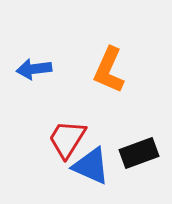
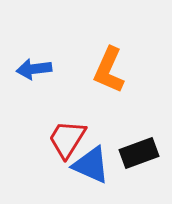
blue triangle: moved 1 px up
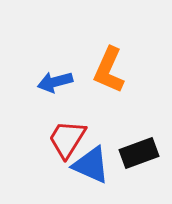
blue arrow: moved 21 px right, 13 px down; rotated 8 degrees counterclockwise
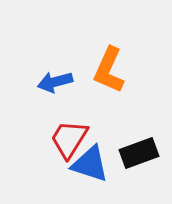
red trapezoid: moved 2 px right
blue triangle: moved 1 px left, 1 px up; rotated 6 degrees counterclockwise
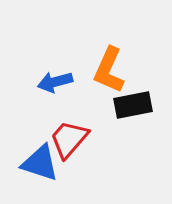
red trapezoid: rotated 9 degrees clockwise
black rectangle: moved 6 px left, 48 px up; rotated 9 degrees clockwise
blue triangle: moved 50 px left, 1 px up
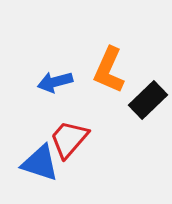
black rectangle: moved 15 px right, 5 px up; rotated 33 degrees counterclockwise
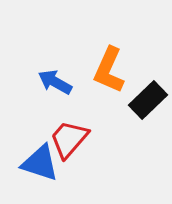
blue arrow: rotated 44 degrees clockwise
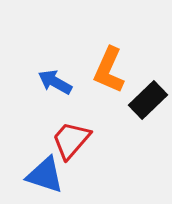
red trapezoid: moved 2 px right, 1 px down
blue triangle: moved 5 px right, 12 px down
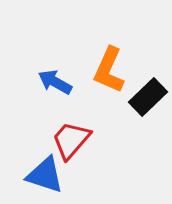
black rectangle: moved 3 px up
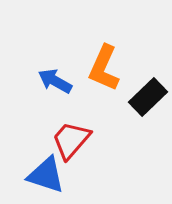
orange L-shape: moved 5 px left, 2 px up
blue arrow: moved 1 px up
blue triangle: moved 1 px right
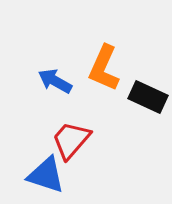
black rectangle: rotated 69 degrees clockwise
